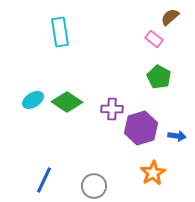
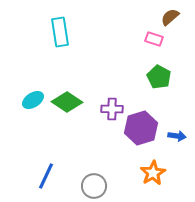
pink rectangle: rotated 18 degrees counterclockwise
blue line: moved 2 px right, 4 px up
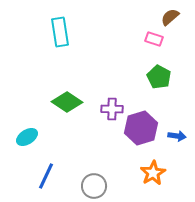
cyan ellipse: moved 6 px left, 37 px down
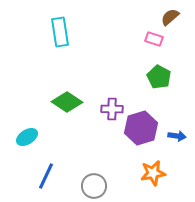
orange star: rotated 20 degrees clockwise
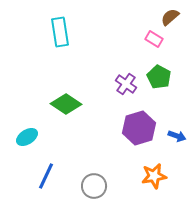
pink rectangle: rotated 12 degrees clockwise
green diamond: moved 1 px left, 2 px down
purple cross: moved 14 px right, 25 px up; rotated 35 degrees clockwise
purple hexagon: moved 2 px left
blue arrow: rotated 12 degrees clockwise
orange star: moved 1 px right, 3 px down
